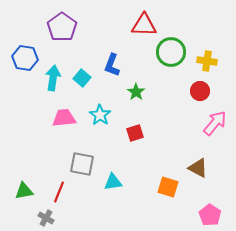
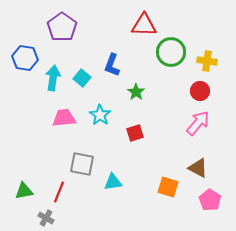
pink arrow: moved 17 px left
pink pentagon: moved 15 px up
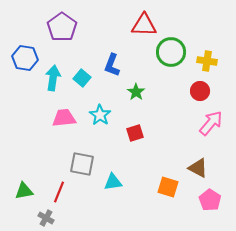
pink arrow: moved 13 px right
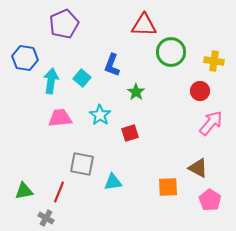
purple pentagon: moved 2 px right, 3 px up; rotated 12 degrees clockwise
yellow cross: moved 7 px right
cyan arrow: moved 2 px left, 3 px down
pink trapezoid: moved 4 px left
red square: moved 5 px left
orange square: rotated 20 degrees counterclockwise
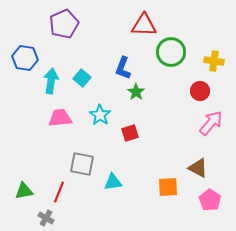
blue L-shape: moved 11 px right, 3 px down
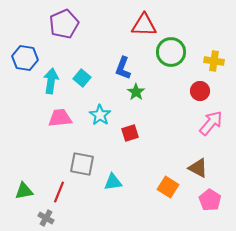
orange square: rotated 35 degrees clockwise
